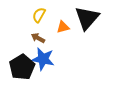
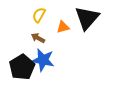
blue star: moved 1 px down
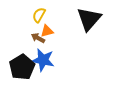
black triangle: moved 2 px right, 1 px down
orange triangle: moved 16 px left, 4 px down
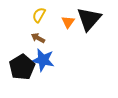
orange triangle: moved 21 px right, 9 px up; rotated 40 degrees counterclockwise
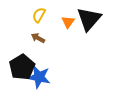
blue star: moved 4 px left, 17 px down
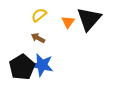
yellow semicircle: rotated 21 degrees clockwise
blue star: moved 3 px right, 12 px up
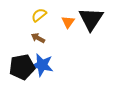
black triangle: moved 2 px right; rotated 8 degrees counterclockwise
black pentagon: rotated 20 degrees clockwise
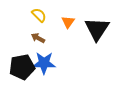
yellow semicircle: rotated 84 degrees clockwise
black triangle: moved 6 px right, 10 px down
blue star: moved 2 px right, 2 px up; rotated 10 degrees counterclockwise
